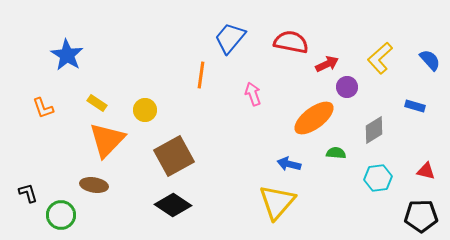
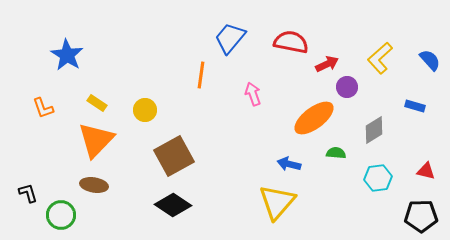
orange triangle: moved 11 px left
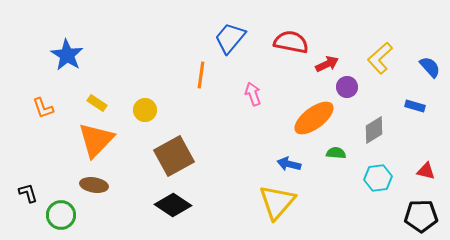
blue semicircle: moved 7 px down
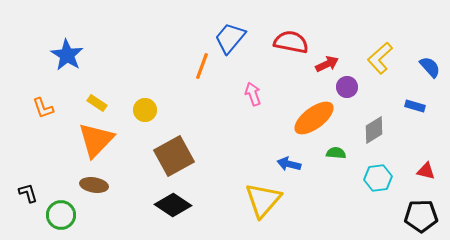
orange line: moved 1 px right, 9 px up; rotated 12 degrees clockwise
yellow triangle: moved 14 px left, 2 px up
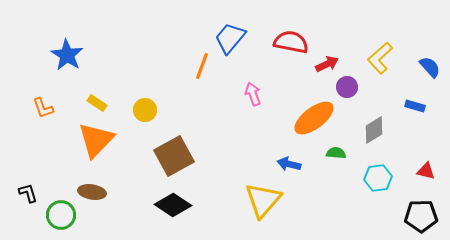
brown ellipse: moved 2 px left, 7 px down
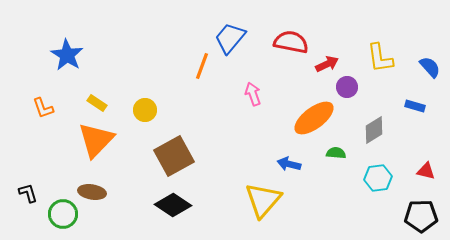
yellow L-shape: rotated 56 degrees counterclockwise
green circle: moved 2 px right, 1 px up
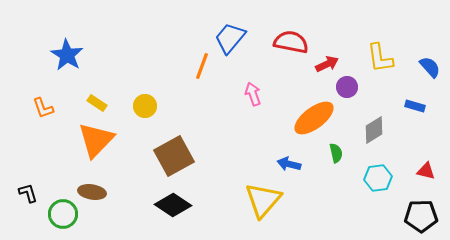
yellow circle: moved 4 px up
green semicircle: rotated 72 degrees clockwise
